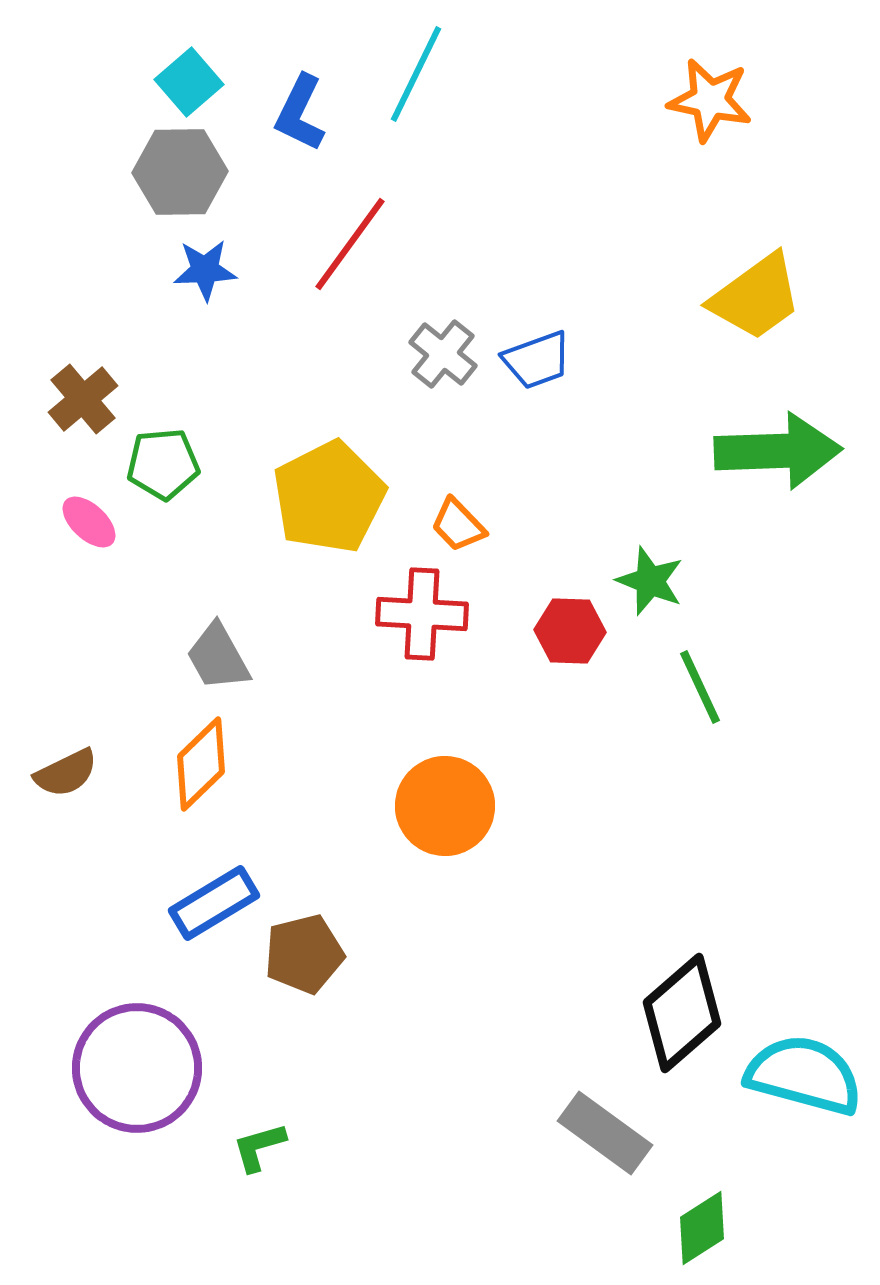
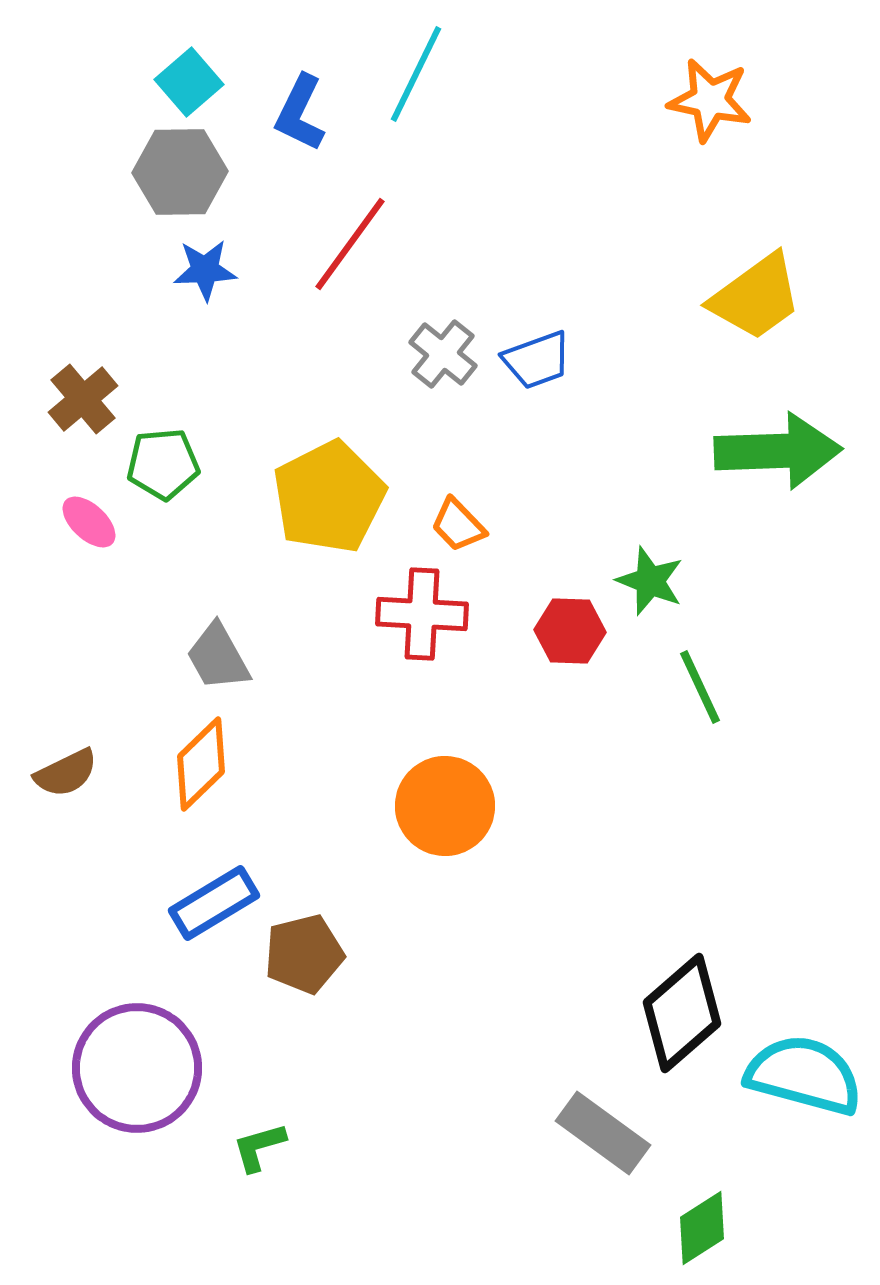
gray rectangle: moved 2 px left
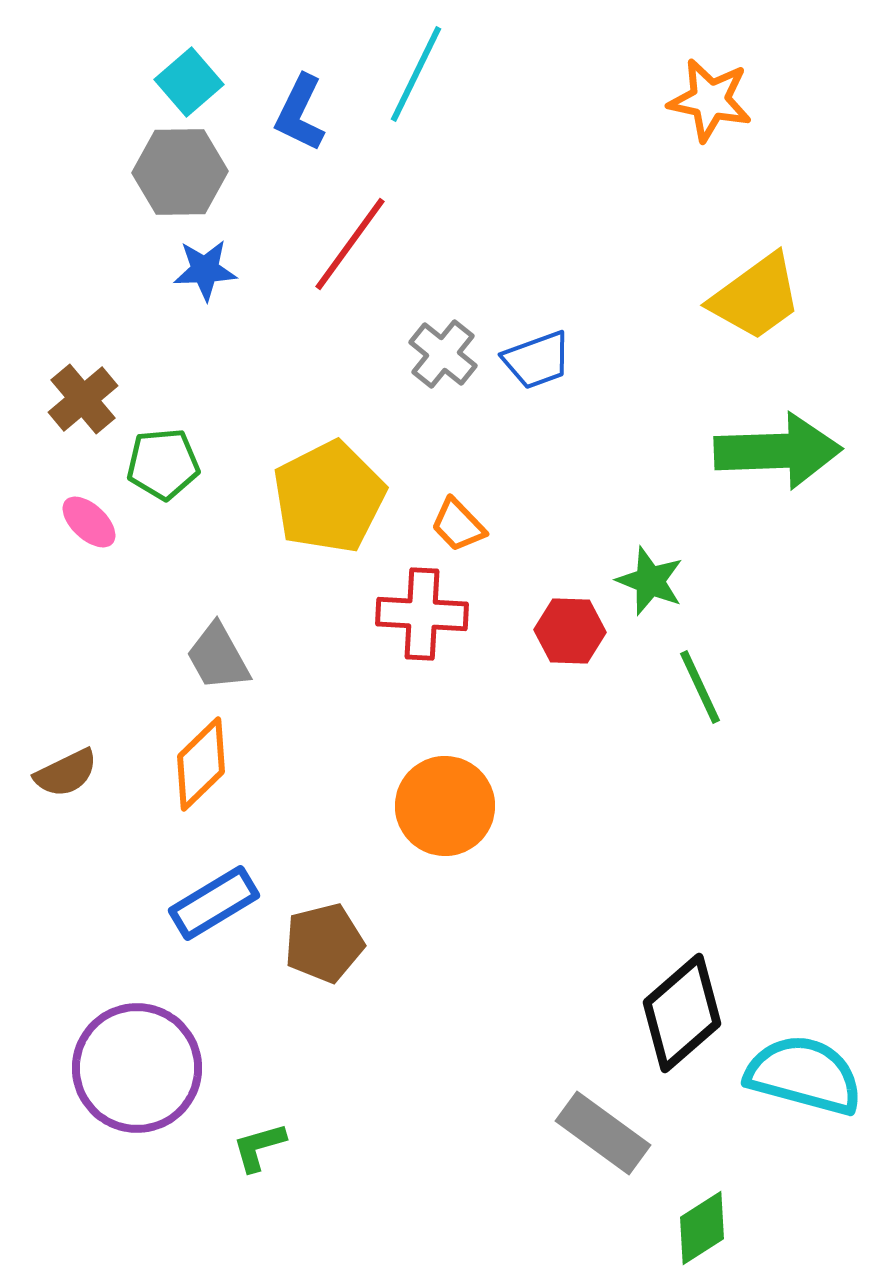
brown pentagon: moved 20 px right, 11 px up
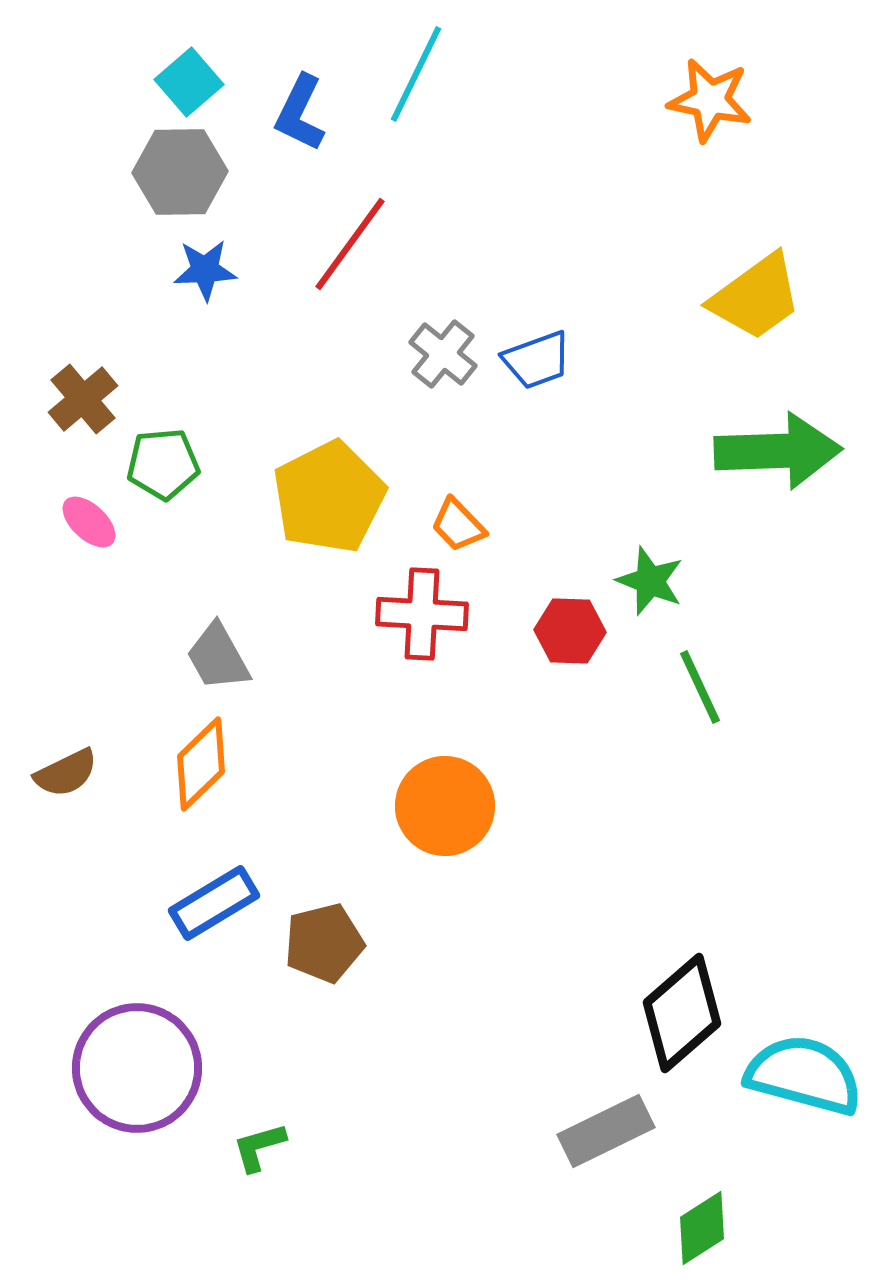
gray rectangle: moved 3 px right, 2 px up; rotated 62 degrees counterclockwise
